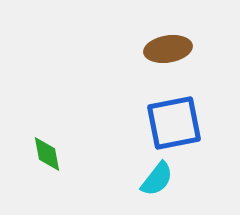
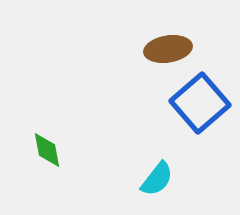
blue square: moved 26 px right, 20 px up; rotated 30 degrees counterclockwise
green diamond: moved 4 px up
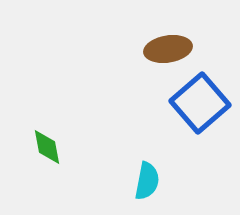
green diamond: moved 3 px up
cyan semicircle: moved 10 px left, 2 px down; rotated 27 degrees counterclockwise
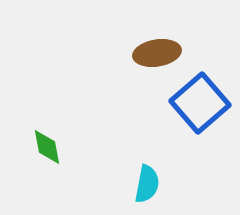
brown ellipse: moved 11 px left, 4 px down
cyan semicircle: moved 3 px down
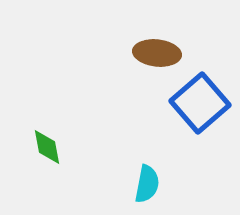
brown ellipse: rotated 15 degrees clockwise
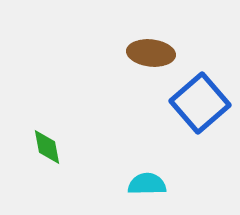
brown ellipse: moved 6 px left
cyan semicircle: rotated 102 degrees counterclockwise
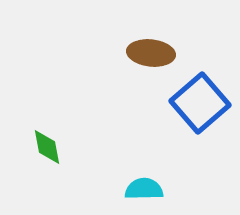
cyan semicircle: moved 3 px left, 5 px down
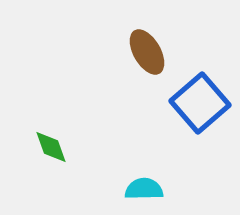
brown ellipse: moved 4 px left, 1 px up; rotated 54 degrees clockwise
green diamond: moved 4 px right; rotated 9 degrees counterclockwise
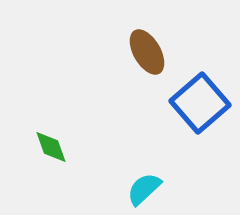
cyan semicircle: rotated 42 degrees counterclockwise
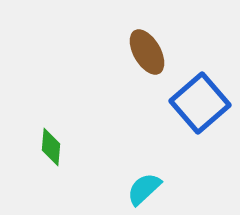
green diamond: rotated 24 degrees clockwise
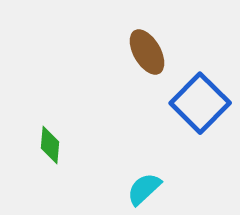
blue square: rotated 4 degrees counterclockwise
green diamond: moved 1 px left, 2 px up
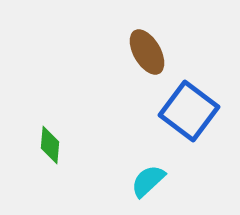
blue square: moved 11 px left, 8 px down; rotated 8 degrees counterclockwise
cyan semicircle: moved 4 px right, 8 px up
